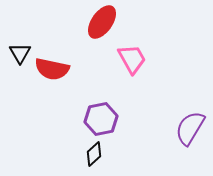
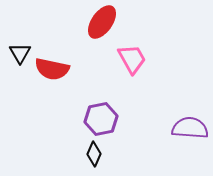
purple semicircle: rotated 63 degrees clockwise
black diamond: rotated 25 degrees counterclockwise
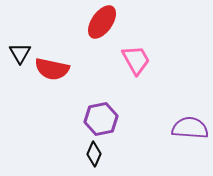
pink trapezoid: moved 4 px right, 1 px down
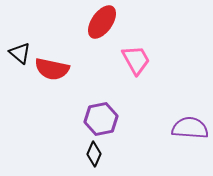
black triangle: rotated 20 degrees counterclockwise
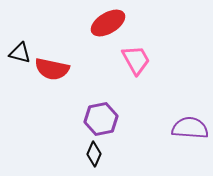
red ellipse: moved 6 px right, 1 px down; rotated 24 degrees clockwise
black triangle: rotated 25 degrees counterclockwise
